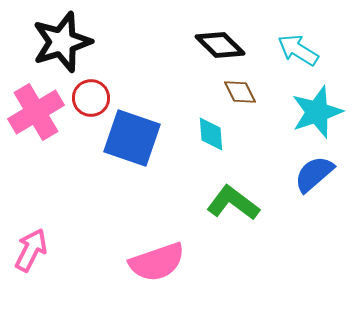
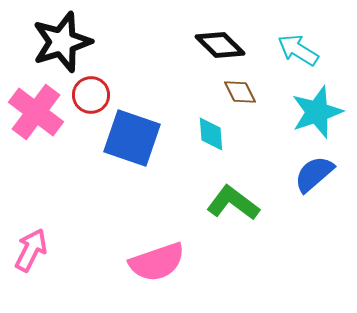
red circle: moved 3 px up
pink cross: rotated 22 degrees counterclockwise
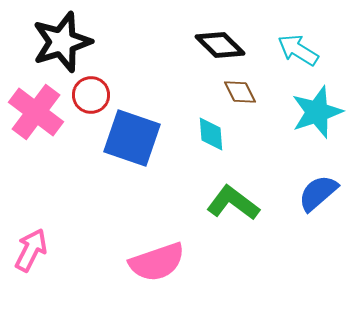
blue semicircle: moved 4 px right, 19 px down
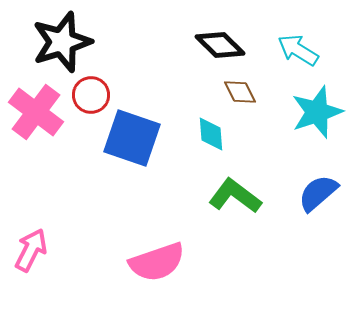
green L-shape: moved 2 px right, 7 px up
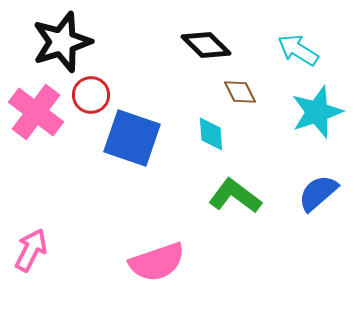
black diamond: moved 14 px left
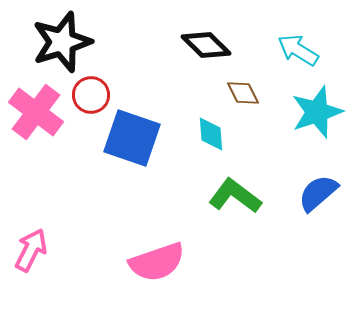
brown diamond: moved 3 px right, 1 px down
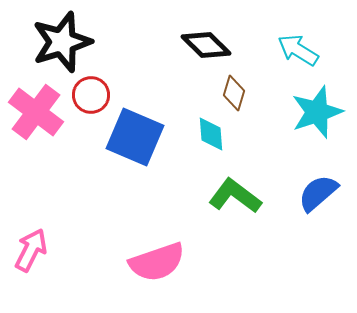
brown diamond: moved 9 px left; rotated 44 degrees clockwise
blue square: moved 3 px right, 1 px up; rotated 4 degrees clockwise
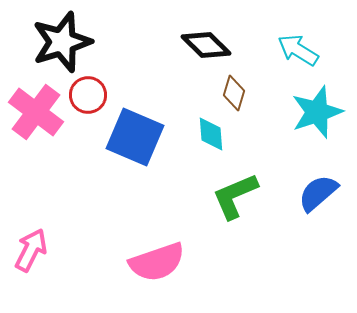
red circle: moved 3 px left
green L-shape: rotated 60 degrees counterclockwise
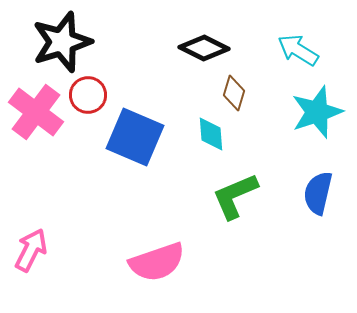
black diamond: moved 2 px left, 3 px down; rotated 18 degrees counterclockwise
blue semicircle: rotated 36 degrees counterclockwise
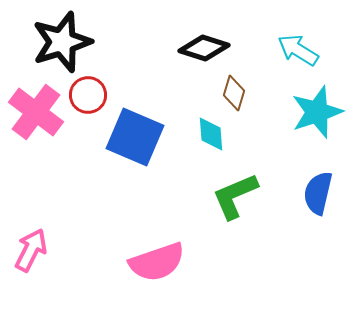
black diamond: rotated 9 degrees counterclockwise
